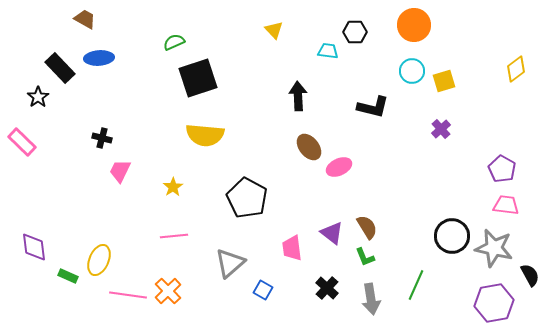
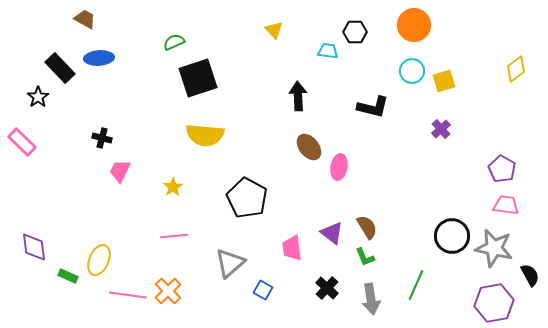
pink ellipse at (339, 167): rotated 55 degrees counterclockwise
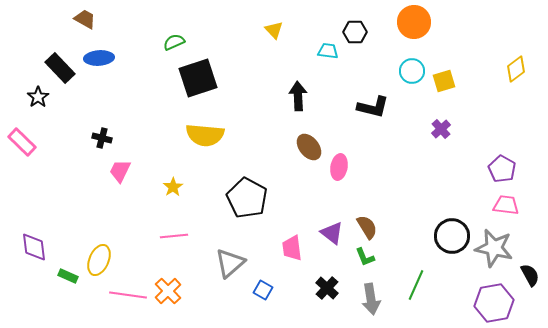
orange circle at (414, 25): moved 3 px up
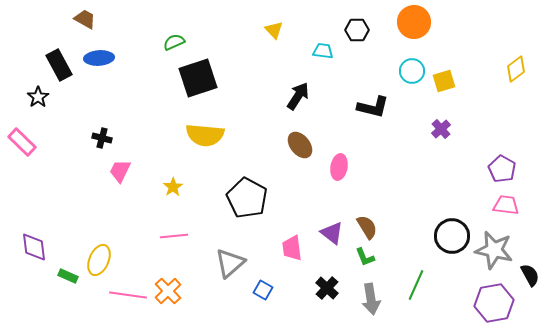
black hexagon at (355, 32): moved 2 px right, 2 px up
cyan trapezoid at (328, 51): moved 5 px left
black rectangle at (60, 68): moved 1 px left, 3 px up; rotated 16 degrees clockwise
black arrow at (298, 96): rotated 36 degrees clockwise
brown ellipse at (309, 147): moved 9 px left, 2 px up
gray star at (494, 248): moved 2 px down
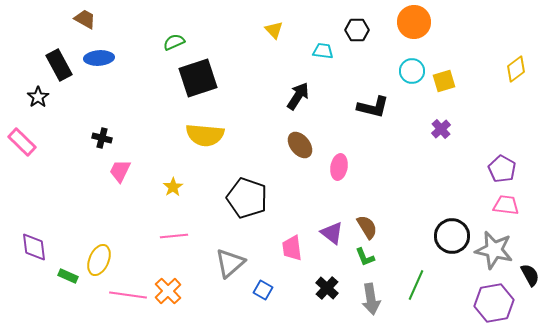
black pentagon at (247, 198): rotated 9 degrees counterclockwise
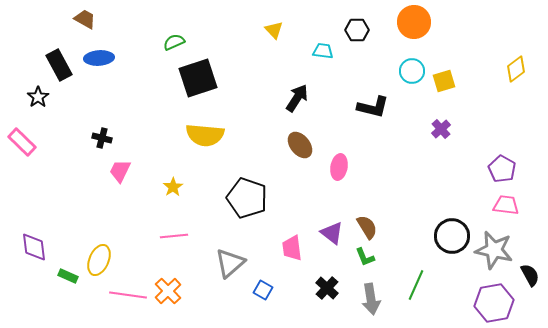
black arrow at (298, 96): moved 1 px left, 2 px down
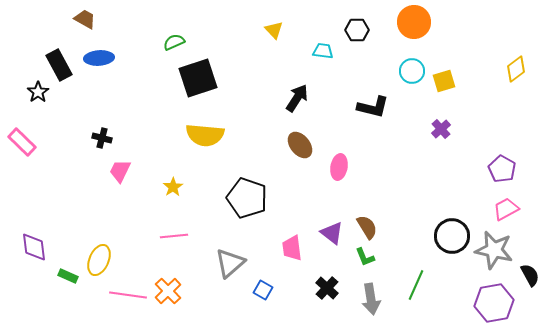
black star at (38, 97): moved 5 px up
pink trapezoid at (506, 205): moved 4 px down; rotated 36 degrees counterclockwise
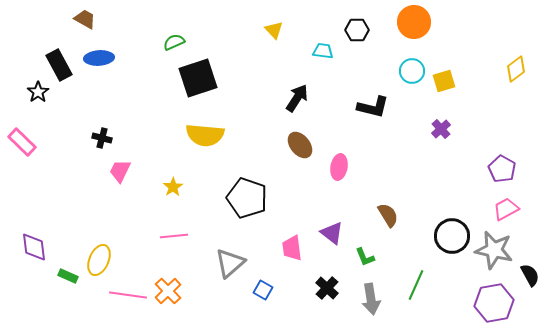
brown semicircle at (367, 227): moved 21 px right, 12 px up
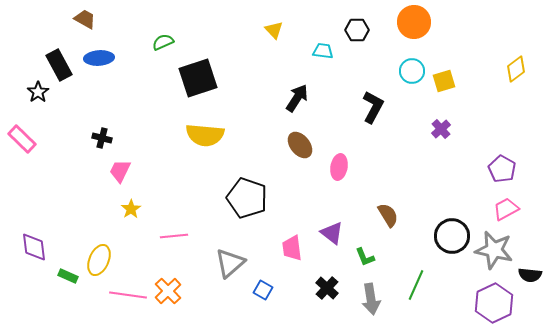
green semicircle at (174, 42): moved 11 px left
black L-shape at (373, 107): rotated 76 degrees counterclockwise
pink rectangle at (22, 142): moved 3 px up
yellow star at (173, 187): moved 42 px left, 22 px down
black semicircle at (530, 275): rotated 125 degrees clockwise
purple hexagon at (494, 303): rotated 15 degrees counterclockwise
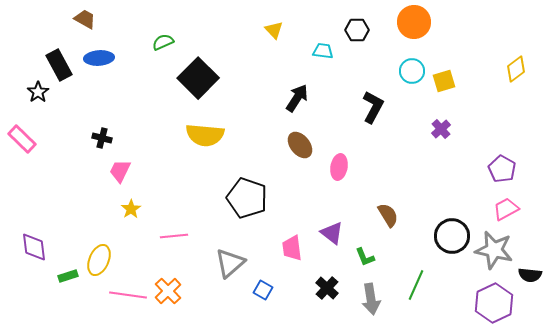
black square at (198, 78): rotated 27 degrees counterclockwise
green rectangle at (68, 276): rotated 42 degrees counterclockwise
